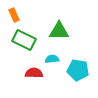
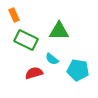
green rectangle: moved 2 px right
cyan semicircle: rotated 136 degrees counterclockwise
red semicircle: rotated 18 degrees counterclockwise
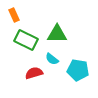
green triangle: moved 2 px left, 3 px down
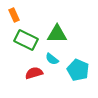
cyan pentagon: rotated 15 degrees clockwise
